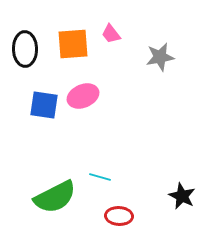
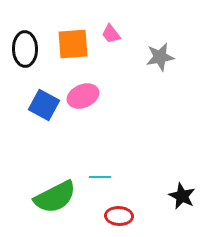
blue square: rotated 20 degrees clockwise
cyan line: rotated 15 degrees counterclockwise
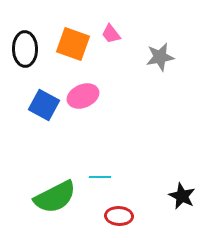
orange square: rotated 24 degrees clockwise
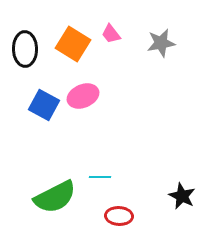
orange square: rotated 12 degrees clockwise
gray star: moved 1 px right, 14 px up
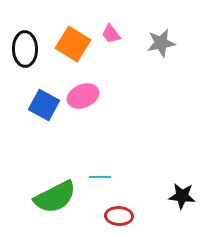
black star: rotated 20 degrees counterclockwise
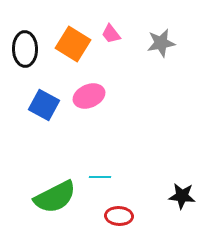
pink ellipse: moved 6 px right
